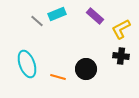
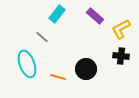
cyan rectangle: rotated 30 degrees counterclockwise
gray line: moved 5 px right, 16 px down
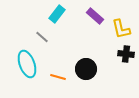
yellow L-shape: rotated 75 degrees counterclockwise
black cross: moved 5 px right, 2 px up
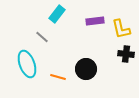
purple rectangle: moved 5 px down; rotated 48 degrees counterclockwise
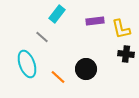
orange line: rotated 28 degrees clockwise
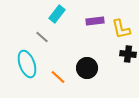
black cross: moved 2 px right
black circle: moved 1 px right, 1 px up
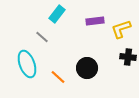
yellow L-shape: rotated 85 degrees clockwise
black cross: moved 3 px down
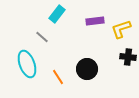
black circle: moved 1 px down
orange line: rotated 14 degrees clockwise
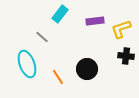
cyan rectangle: moved 3 px right
black cross: moved 2 px left, 1 px up
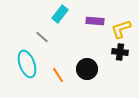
purple rectangle: rotated 12 degrees clockwise
black cross: moved 6 px left, 4 px up
orange line: moved 2 px up
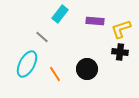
cyan ellipse: rotated 48 degrees clockwise
orange line: moved 3 px left, 1 px up
